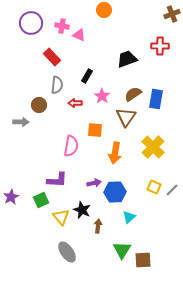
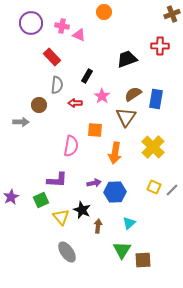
orange circle: moved 2 px down
cyan triangle: moved 6 px down
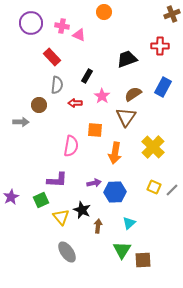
blue rectangle: moved 7 px right, 12 px up; rotated 18 degrees clockwise
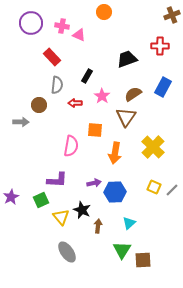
brown cross: moved 1 px down
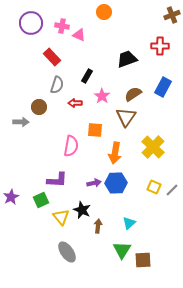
gray semicircle: rotated 12 degrees clockwise
brown circle: moved 2 px down
blue hexagon: moved 1 px right, 9 px up
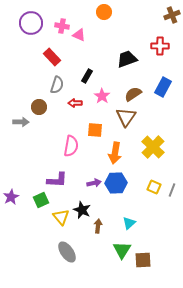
gray line: rotated 24 degrees counterclockwise
